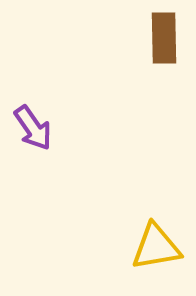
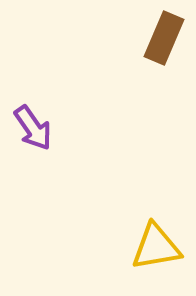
brown rectangle: rotated 24 degrees clockwise
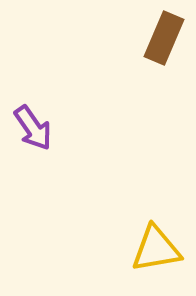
yellow triangle: moved 2 px down
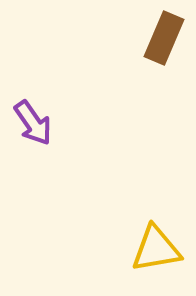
purple arrow: moved 5 px up
